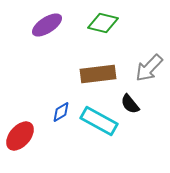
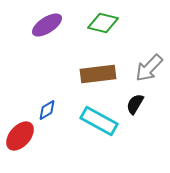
black semicircle: moved 5 px right; rotated 70 degrees clockwise
blue diamond: moved 14 px left, 2 px up
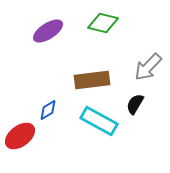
purple ellipse: moved 1 px right, 6 px down
gray arrow: moved 1 px left, 1 px up
brown rectangle: moved 6 px left, 6 px down
blue diamond: moved 1 px right
red ellipse: rotated 12 degrees clockwise
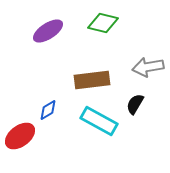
gray arrow: rotated 36 degrees clockwise
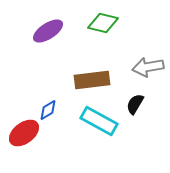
red ellipse: moved 4 px right, 3 px up
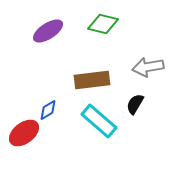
green diamond: moved 1 px down
cyan rectangle: rotated 12 degrees clockwise
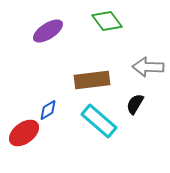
green diamond: moved 4 px right, 3 px up; rotated 40 degrees clockwise
gray arrow: rotated 12 degrees clockwise
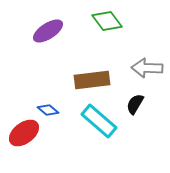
gray arrow: moved 1 px left, 1 px down
blue diamond: rotated 70 degrees clockwise
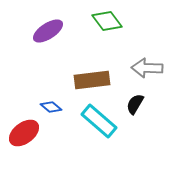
blue diamond: moved 3 px right, 3 px up
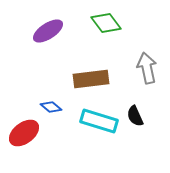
green diamond: moved 1 px left, 2 px down
gray arrow: rotated 76 degrees clockwise
brown rectangle: moved 1 px left, 1 px up
black semicircle: moved 12 px down; rotated 55 degrees counterclockwise
cyan rectangle: rotated 24 degrees counterclockwise
